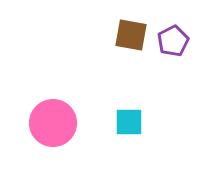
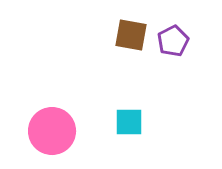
pink circle: moved 1 px left, 8 px down
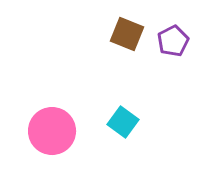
brown square: moved 4 px left, 1 px up; rotated 12 degrees clockwise
cyan square: moved 6 px left; rotated 36 degrees clockwise
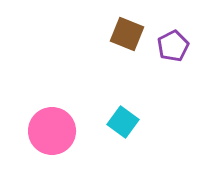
purple pentagon: moved 5 px down
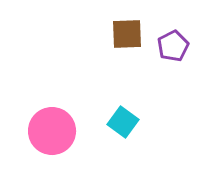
brown square: rotated 24 degrees counterclockwise
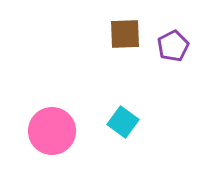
brown square: moved 2 px left
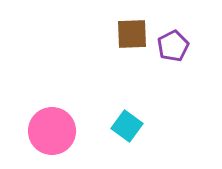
brown square: moved 7 px right
cyan square: moved 4 px right, 4 px down
